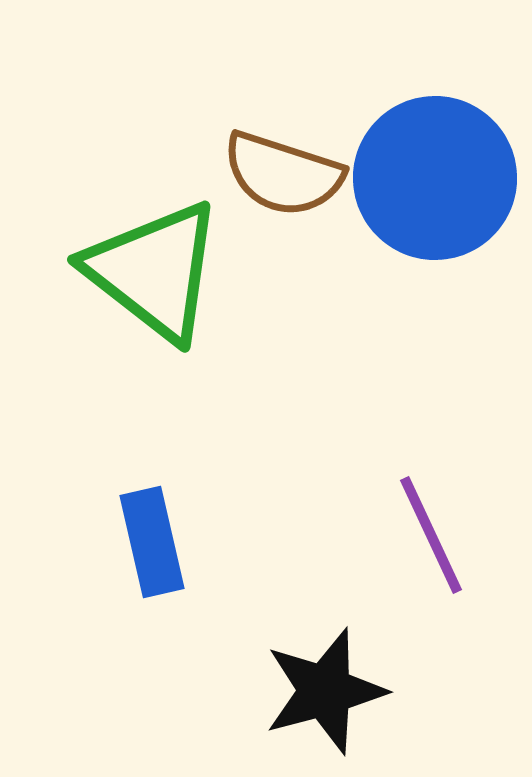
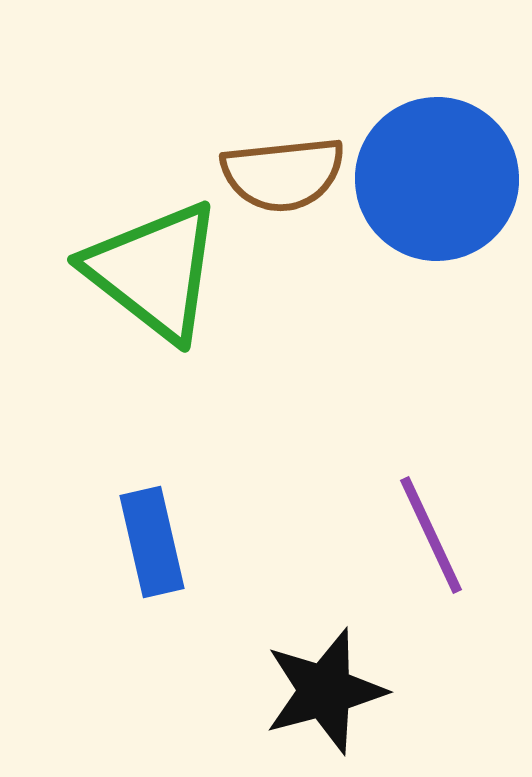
brown semicircle: rotated 24 degrees counterclockwise
blue circle: moved 2 px right, 1 px down
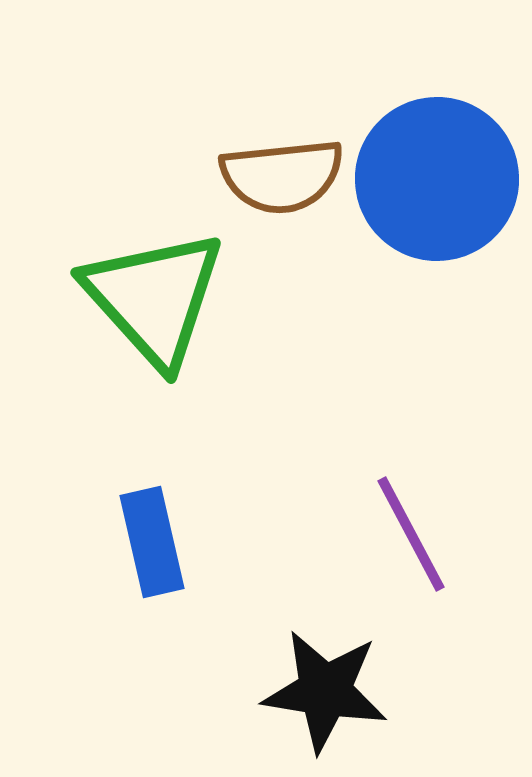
brown semicircle: moved 1 px left, 2 px down
green triangle: moved 27 px down; rotated 10 degrees clockwise
purple line: moved 20 px left, 1 px up; rotated 3 degrees counterclockwise
black star: rotated 24 degrees clockwise
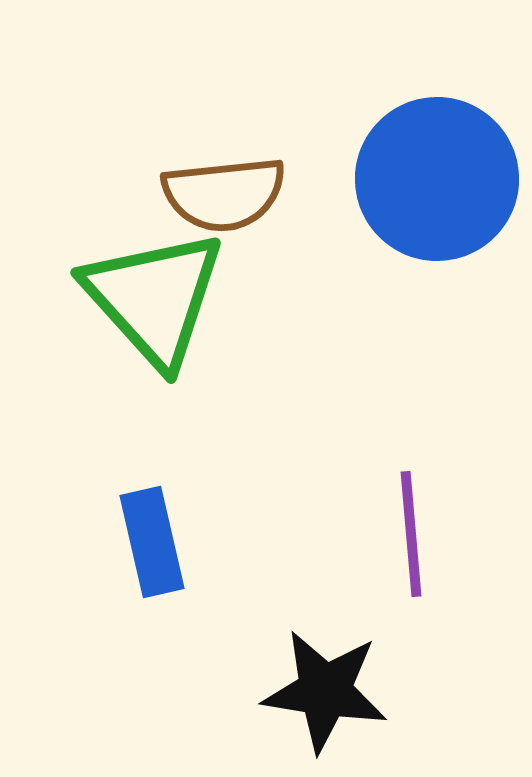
brown semicircle: moved 58 px left, 18 px down
purple line: rotated 23 degrees clockwise
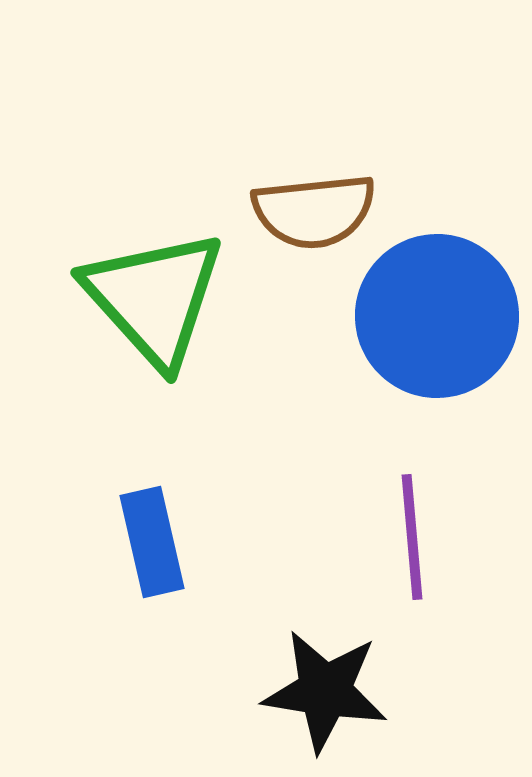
blue circle: moved 137 px down
brown semicircle: moved 90 px right, 17 px down
purple line: moved 1 px right, 3 px down
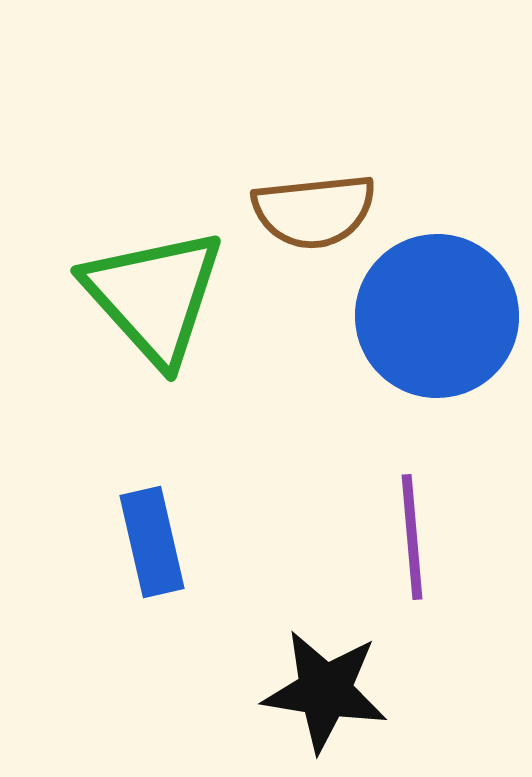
green triangle: moved 2 px up
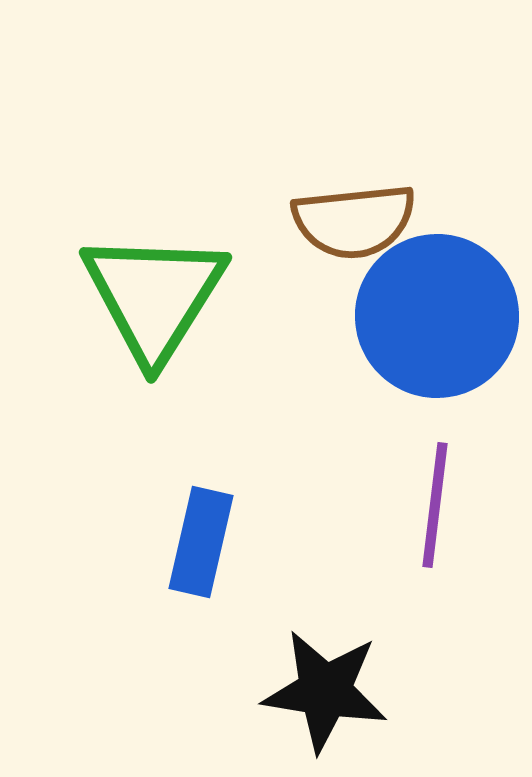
brown semicircle: moved 40 px right, 10 px down
green triangle: rotated 14 degrees clockwise
purple line: moved 23 px right, 32 px up; rotated 12 degrees clockwise
blue rectangle: moved 49 px right; rotated 26 degrees clockwise
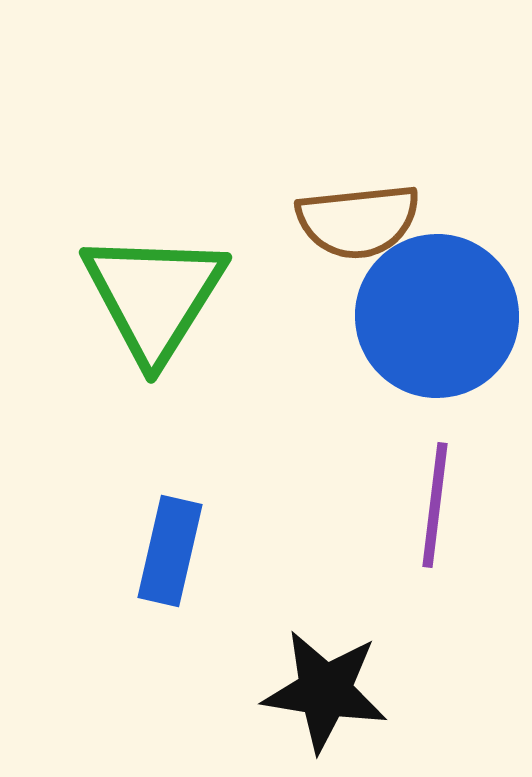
brown semicircle: moved 4 px right
blue rectangle: moved 31 px left, 9 px down
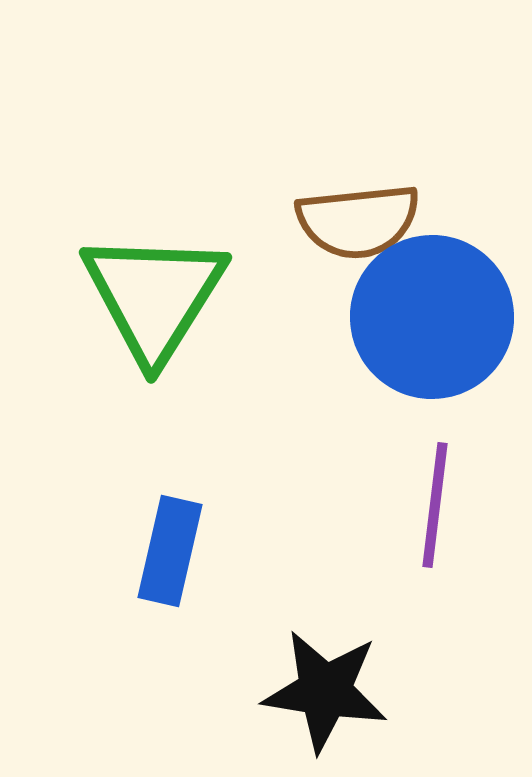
blue circle: moved 5 px left, 1 px down
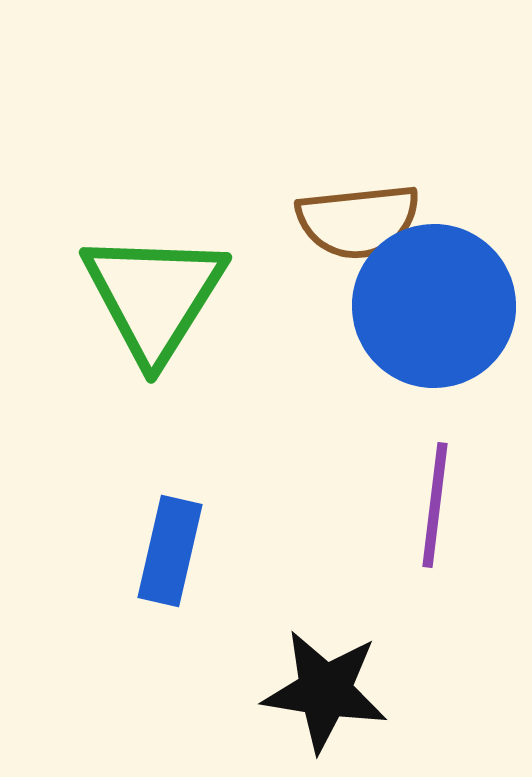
blue circle: moved 2 px right, 11 px up
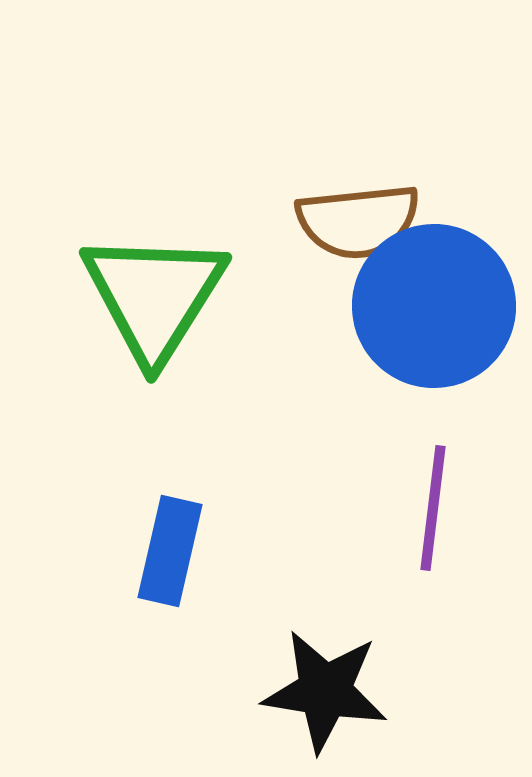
purple line: moved 2 px left, 3 px down
